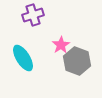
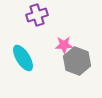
purple cross: moved 4 px right
pink star: moved 3 px right; rotated 30 degrees clockwise
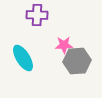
purple cross: rotated 20 degrees clockwise
gray hexagon: rotated 24 degrees counterclockwise
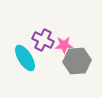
purple cross: moved 6 px right, 25 px down; rotated 25 degrees clockwise
cyan ellipse: moved 2 px right
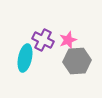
pink star: moved 4 px right, 5 px up; rotated 18 degrees counterclockwise
cyan ellipse: rotated 44 degrees clockwise
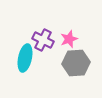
pink star: moved 1 px right, 1 px up
gray hexagon: moved 1 px left, 2 px down
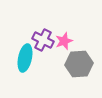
pink star: moved 5 px left, 2 px down
gray hexagon: moved 3 px right, 1 px down
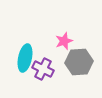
purple cross: moved 29 px down
gray hexagon: moved 2 px up
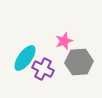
cyan ellipse: rotated 24 degrees clockwise
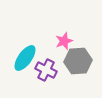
gray hexagon: moved 1 px left, 1 px up
purple cross: moved 3 px right, 1 px down
